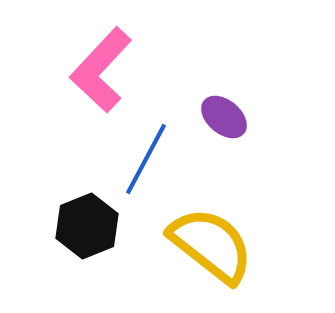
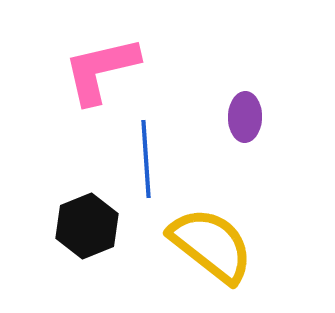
pink L-shape: rotated 34 degrees clockwise
purple ellipse: moved 21 px right; rotated 51 degrees clockwise
blue line: rotated 32 degrees counterclockwise
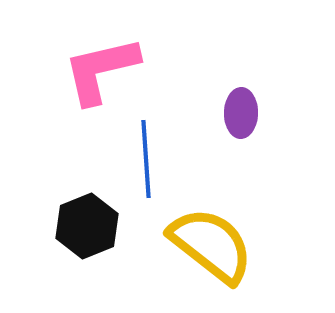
purple ellipse: moved 4 px left, 4 px up
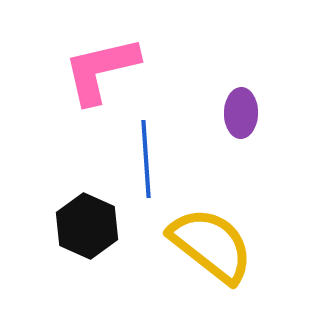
black hexagon: rotated 14 degrees counterclockwise
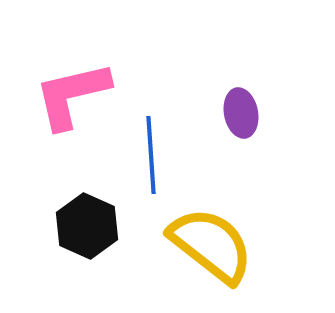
pink L-shape: moved 29 px left, 25 px down
purple ellipse: rotated 12 degrees counterclockwise
blue line: moved 5 px right, 4 px up
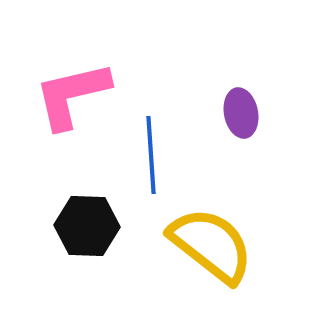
black hexagon: rotated 22 degrees counterclockwise
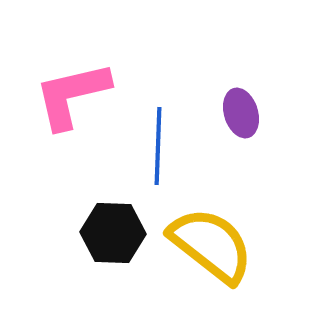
purple ellipse: rotated 6 degrees counterclockwise
blue line: moved 7 px right, 9 px up; rotated 6 degrees clockwise
black hexagon: moved 26 px right, 7 px down
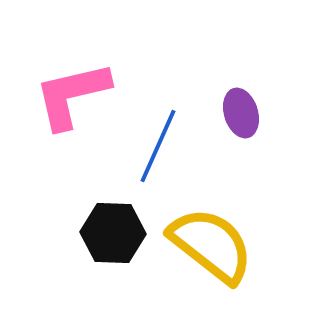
blue line: rotated 22 degrees clockwise
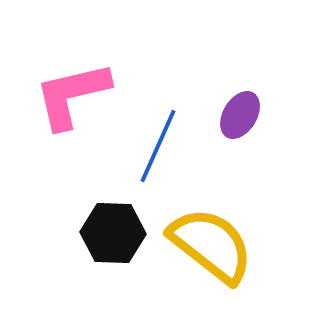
purple ellipse: moved 1 px left, 2 px down; rotated 48 degrees clockwise
